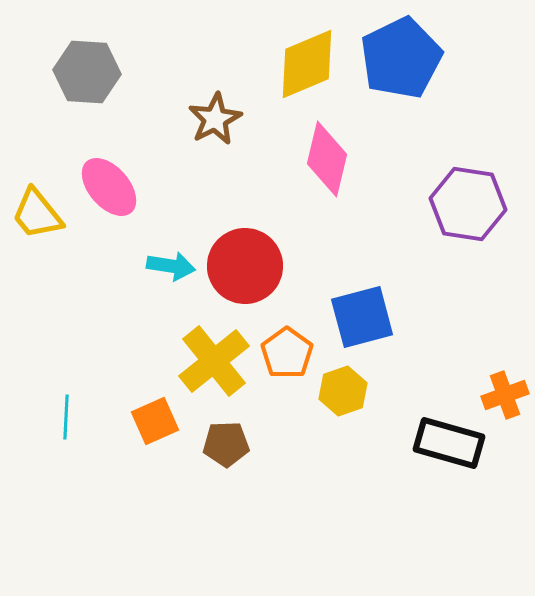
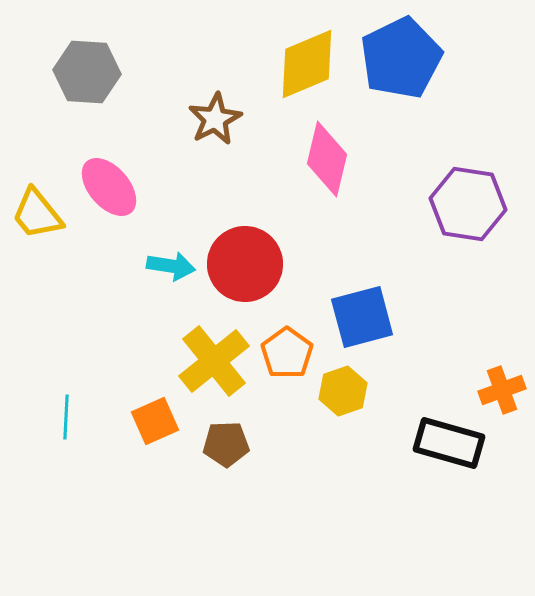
red circle: moved 2 px up
orange cross: moved 3 px left, 5 px up
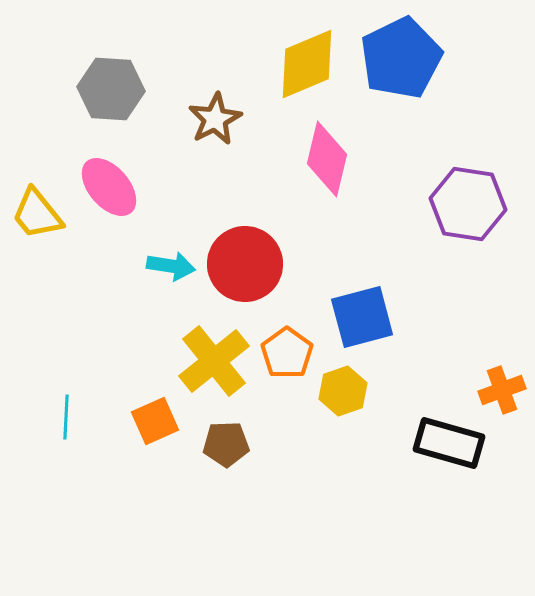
gray hexagon: moved 24 px right, 17 px down
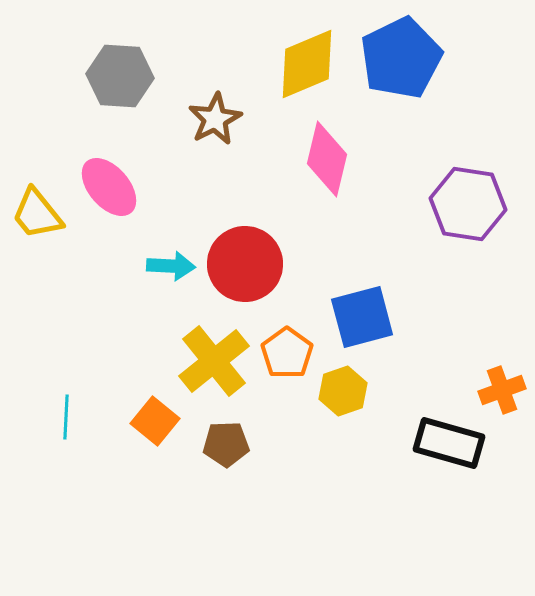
gray hexagon: moved 9 px right, 13 px up
cyan arrow: rotated 6 degrees counterclockwise
orange square: rotated 27 degrees counterclockwise
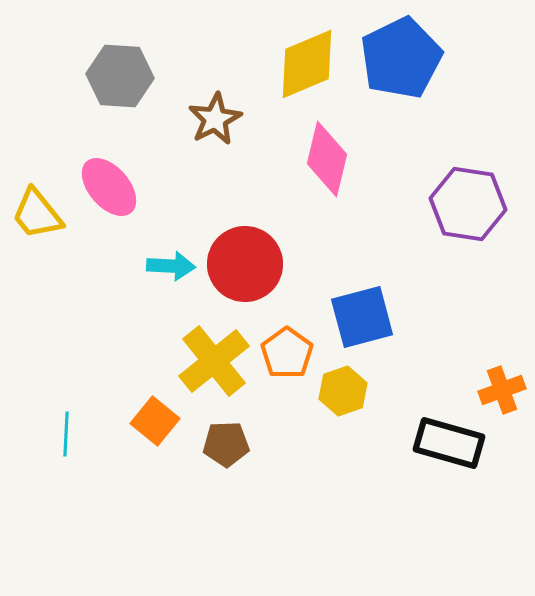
cyan line: moved 17 px down
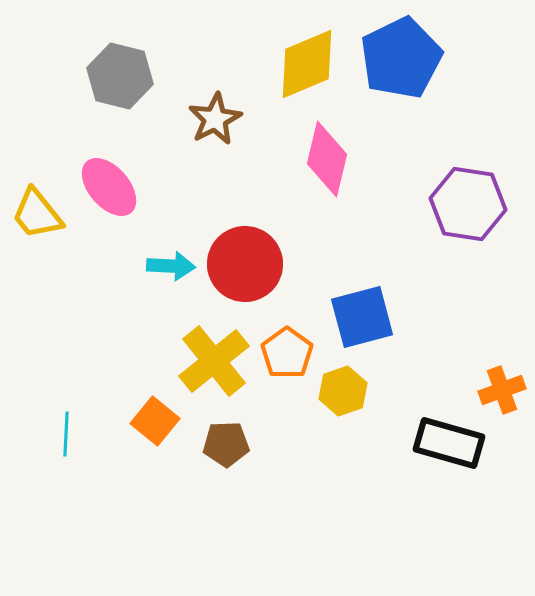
gray hexagon: rotated 10 degrees clockwise
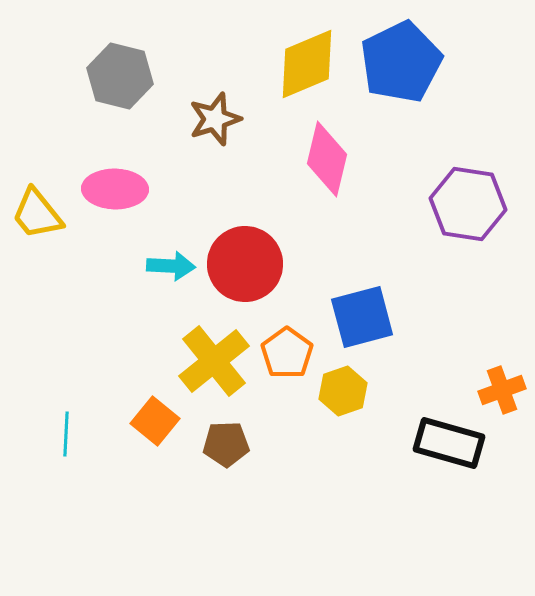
blue pentagon: moved 4 px down
brown star: rotated 10 degrees clockwise
pink ellipse: moved 6 px right, 2 px down; rotated 48 degrees counterclockwise
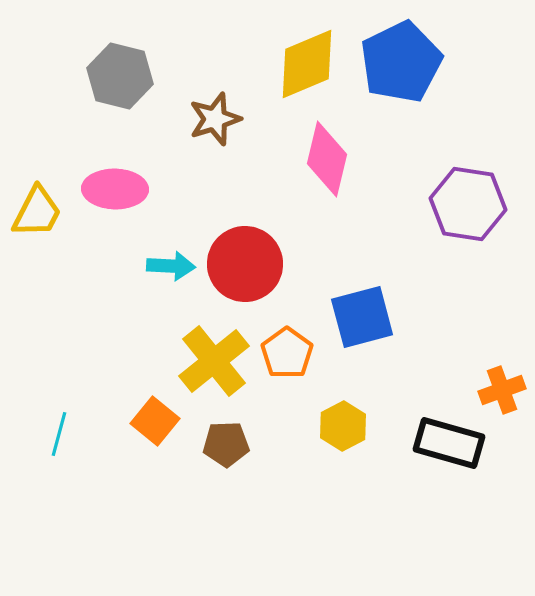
yellow trapezoid: moved 2 px up; rotated 114 degrees counterclockwise
yellow hexagon: moved 35 px down; rotated 9 degrees counterclockwise
cyan line: moved 7 px left; rotated 12 degrees clockwise
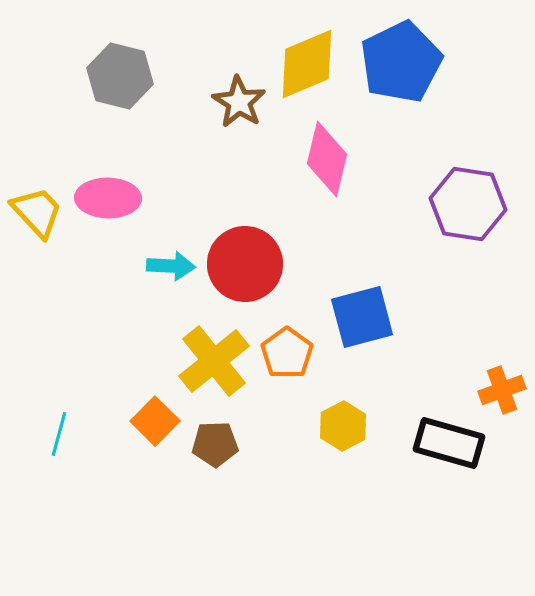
brown star: moved 24 px right, 17 px up; rotated 22 degrees counterclockwise
pink ellipse: moved 7 px left, 9 px down
yellow trapezoid: rotated 70 degrees counterclockwise
orange square: rotated 6 degrees clockwise
brown pentagon: moved 11 px left
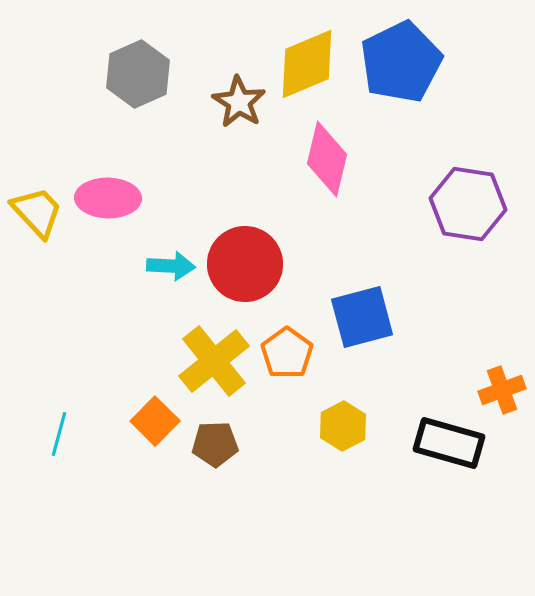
gray hexagon: moved 18 px right, 2 px up; rotated 22 degrees clockwise
